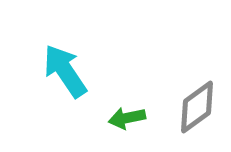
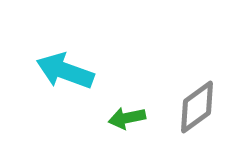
cyan arrow: rotated 36 degrees counterclockwise
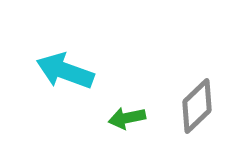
gray diamond: moved 1 px up; rotated 8 degrees counterclockwise
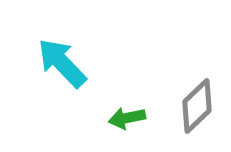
cyan arrow: moved 3 px left, 8 px up; rotated 26 degrees clockwise
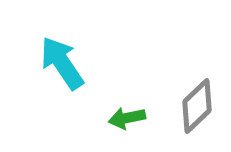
cyan arrow: rotated 10 degrees clockwise
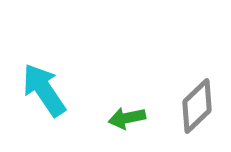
cyan arrow: moved 18 px left, 27 px down
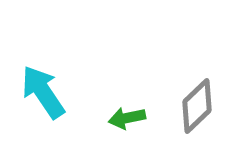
cyan arrow: moved 1 px left, 2 px down
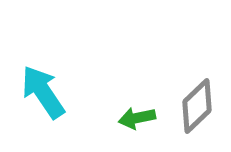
green arrow: moved 10 px right
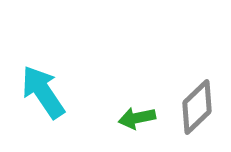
gray diamond: moved 1 px down
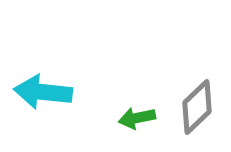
cyan arrow: rotated 50 degrees counterclockwise
